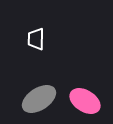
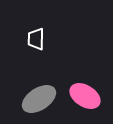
pink ellipse: moved 5 px up
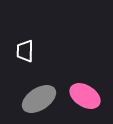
white trapezoid: moved 11 px left, 12 px down
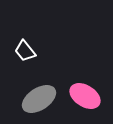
white trapezoid: rotated 40 degrees counterclockwise
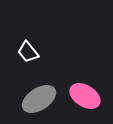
white trapezoid: moved 3 px right, 1 px down
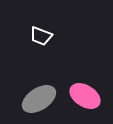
white trapezoid: moved 13 px right, 16 px up; rotated 30 degrees counterclockwise
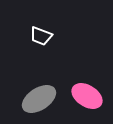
pink ellipse: moved 2 px right
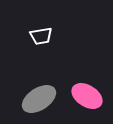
white trapezoid: rotated 30 degrees counterclockwise
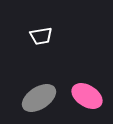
gray ellipse: moved 1 px up
